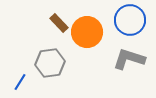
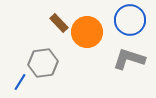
gray hexagon: moved 7 px left
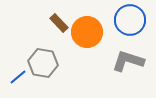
gray L-shape: moved 1 px left, 2 px down
gray hexagon: rotated 16 degrees clockwise
blue line: moved 2 px left, 5 px up; rotated 18 degrees clockwise
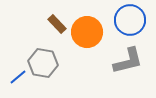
brown rectangle: moved 2 px left, 1 px down
gray L-shape: rotated 148 degrees clockwise
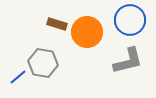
brown rectangle: rotated 30 degrees counterclockwise
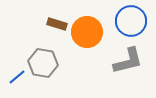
blue circle: moved 1 px right, 1 px down
blue line: moved 1 px left
